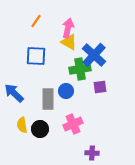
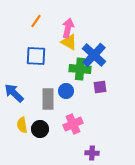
green cross: rotated 15 degrees clockwise
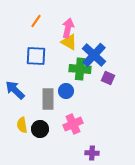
purple square: moved 8 px right, 9 px up; rotated 32 degrees clockwise
blue arrow: moved 1 px right, 3 px up
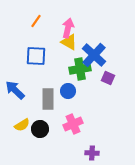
green cross: rotated 15 degrees counterclockwise
blue circle: moved 2 px right
yellow semicircle: rotated 112 degrees counterclockwise
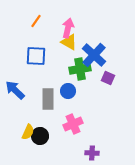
yellow semicircle: moved 6 px right, 7 px down; rotated 35 degrees counterclockwise
black circle: moved 7 px down
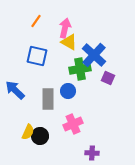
pink arrow: moved 3 px left
blue square: moved 1 px right; rotated 10 degrees clockwise
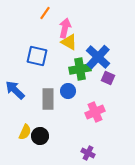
orange line: moved 9 px right, 8 px up
blue cross: moved 4 px right, 2 px down
pink cross: moved 22 px right, 12 px up
yellow semicircle: moved 3 px left
purple cross: moved 4 px left; rotated 24 degrees clockwise
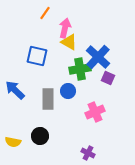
yellow semicircle: moved 12 px left, 10 px down; rotated 77 degrees clockwise
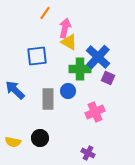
blue square: rotated 20 degrees counterclockwise
green cross: rotated 10 degrees clockwise
black circle: moved 2 px down
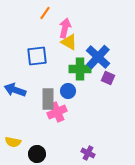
blue arrow: rotated 25 degrees counterclockwise
pink cross: moved 38 px left
black circle: moved 3 px left, 16 px down
